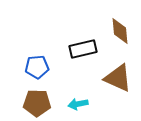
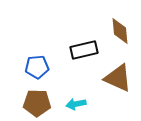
black rectangle: moved 1 px right, 1 px down
cyan arrow: moved 2 px left
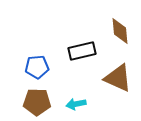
black rectangle: moved 2 px left, 1 px down
brown pentagon: moved 1 px up
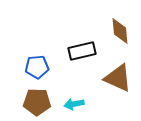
cyan arrow: moved 2 px left
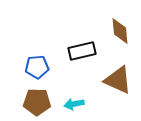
brown triangle: moved 2 px down
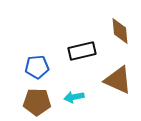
cyan arrow: moved 7 px up
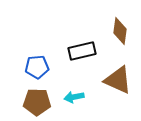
brown diamond: rotated 12 degrees clockwise
